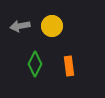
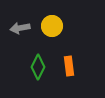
gray arrow: moved 2 px down
green diamond: moved 3 px right, 3 px down
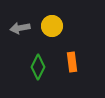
orange rectangle: moved 3 px right, 4 px up
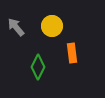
gray arrow: moved 4 px left, 1 px up; rotated 60 degrees clockwise
orange rectangle: moved 9 px up
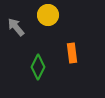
yellow circle: moved 4 px left, 11 px up
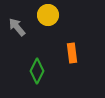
gray arrow: moved 1 px right
green diamond: moved 1 px left, 4 px down
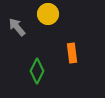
yellow circle: moved 1 px up
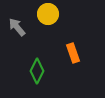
orange rectangle: moved 1 px right; rotated 12 degrees counterclockwise
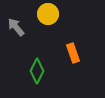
gray arrow: moved 1 px left
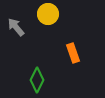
green diamond: moved 9 px down
